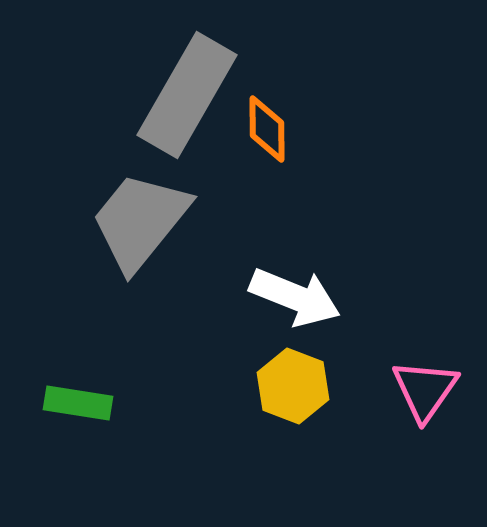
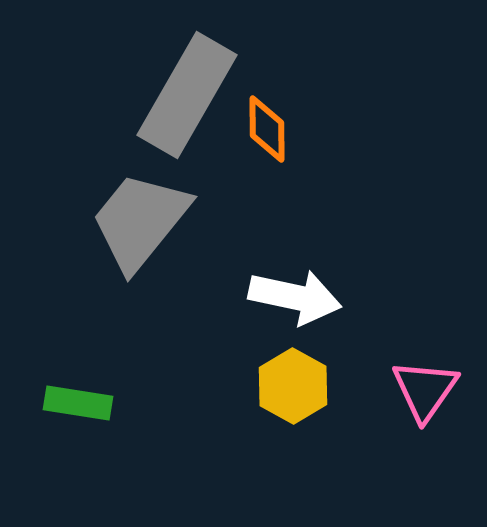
white arrow: rotated 10 degrees counterclockwise
yellow hexagon: rotated 8 degrees clockwise
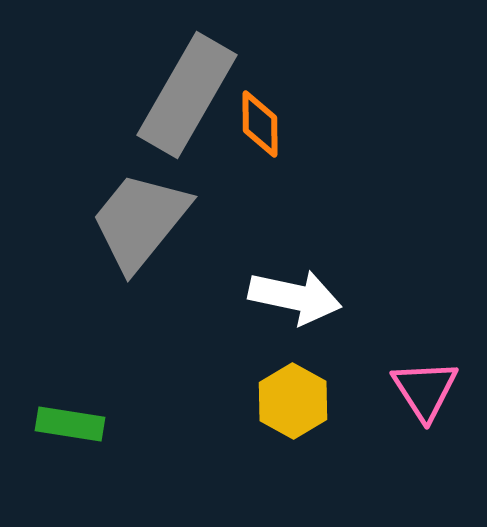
orange diamond: moved 7 px left, 5 px up
yellow hexagon: moved 15 px down
pink triangle: rotated 8 degrees counterclockwise
green rectangle: moved 8 px left, 21 px down
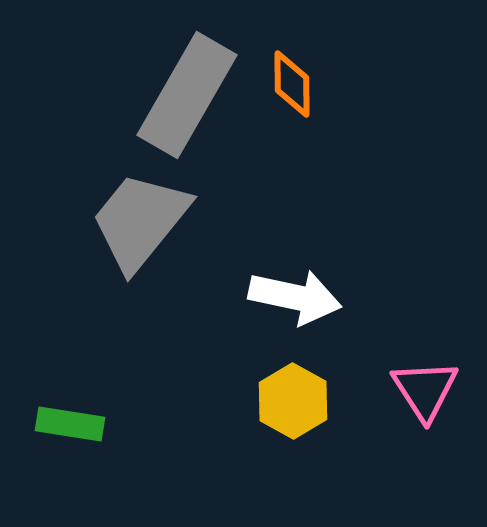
orange diamond: moved 32 px right, 40 px up
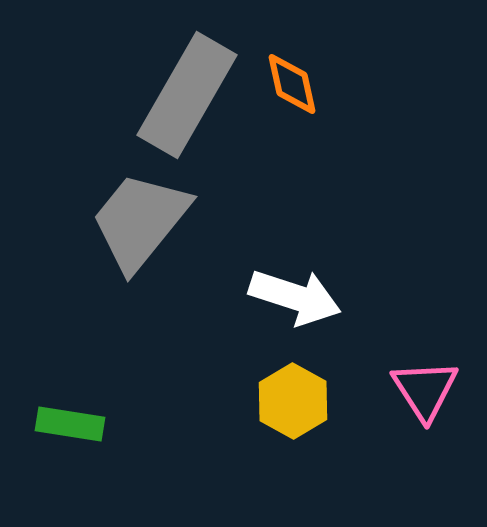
orange diamond: rotated 12 degrees counterclockwise
white arrow: rotated 6 degrees clockwise
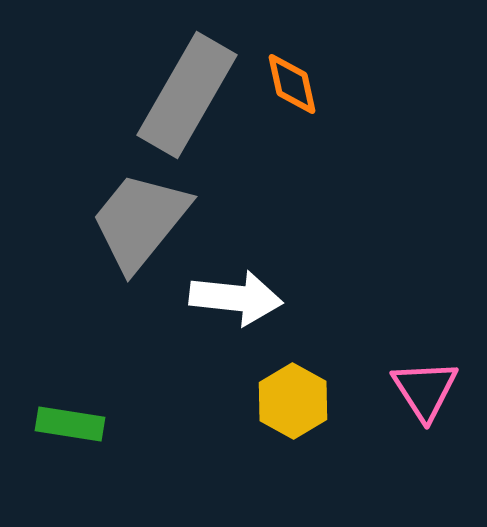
white arrow: moved 59 px left, 1 px down; rotated 12 degrees counterclockwise
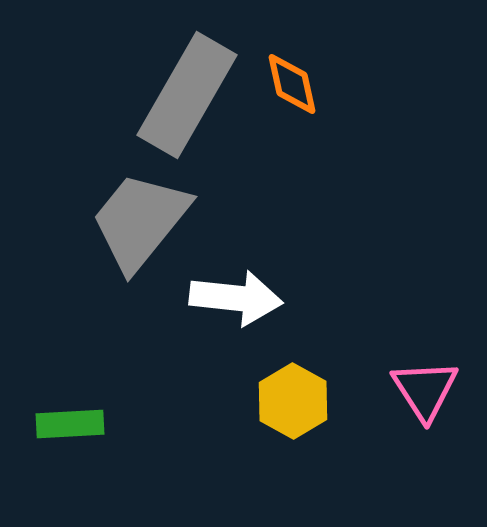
green rectangle: rotated 12 degrees counterclockwise
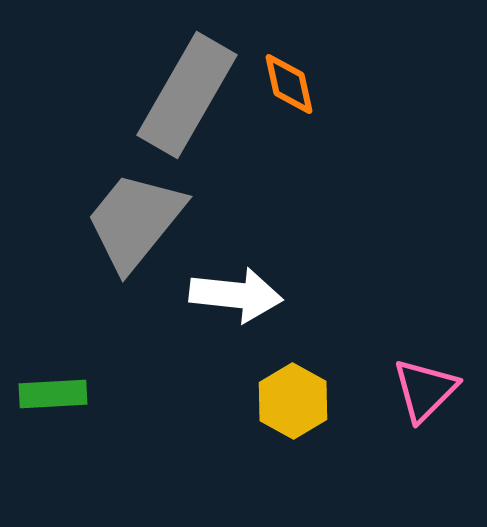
orange diamond: moved 3 px left
gray trapezoid: moved 5 px left
white arrow: moved 3 px up
pink triangle: rotated 18 degrees clockwise
green rectangle: moved 17 px left, 30 px up
